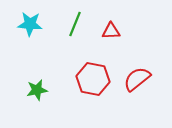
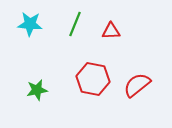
red semicircle: moved 6 px down
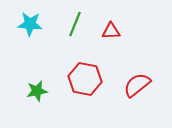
red hexagon: moved 8 px left
green star: moved 1 px down
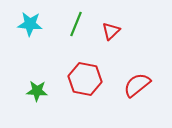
green line: moved 1 px right
red triangle: rotated 42 degrees counterclockwise
green star: rotated 15 degrees clockwise
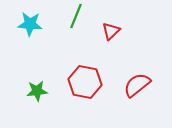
green line: moved 8 px up
red hexagon: moved 3 px down
green star: rotated 10 degrees counterclockwise
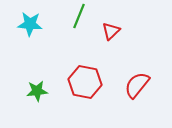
green line: moved 3 px right
red semicircle: rotated 12 degrees counterclockwise
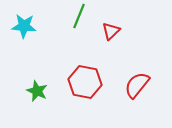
cyan star: moved 6 px left, 2 px down
green star: rotated 30 degrees clockwise
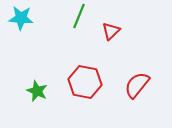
cyan star: moved 3 px left, 8 px up
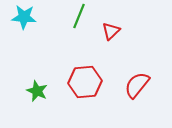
cyan star: moved 3 px right, 1 px up
red hexagon: rotated 16 degrees counterclockwise
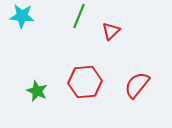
cyan star: moved 2 px left, 1 px up
